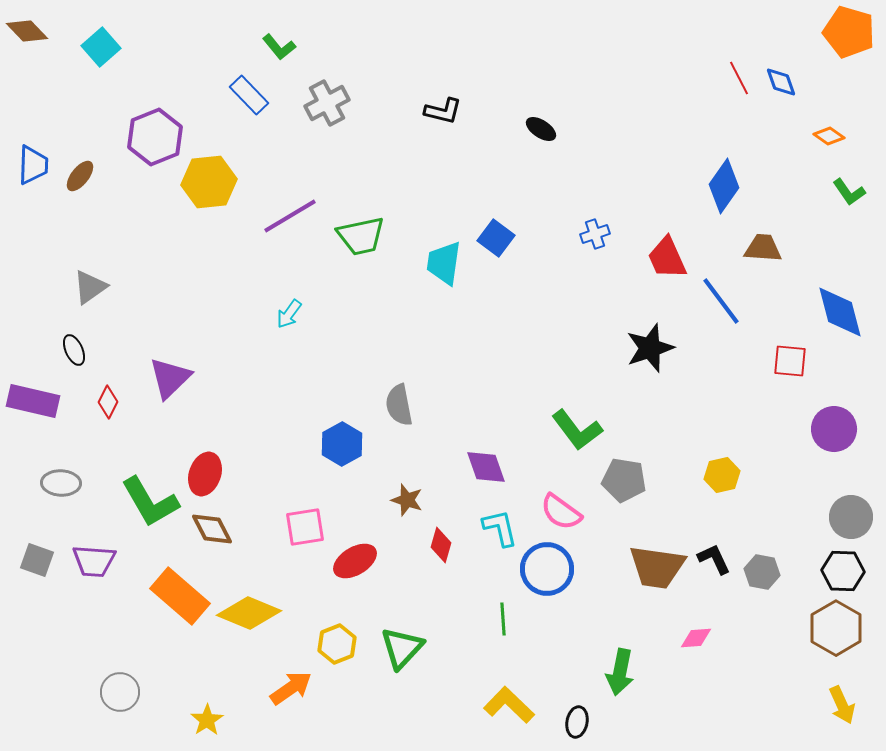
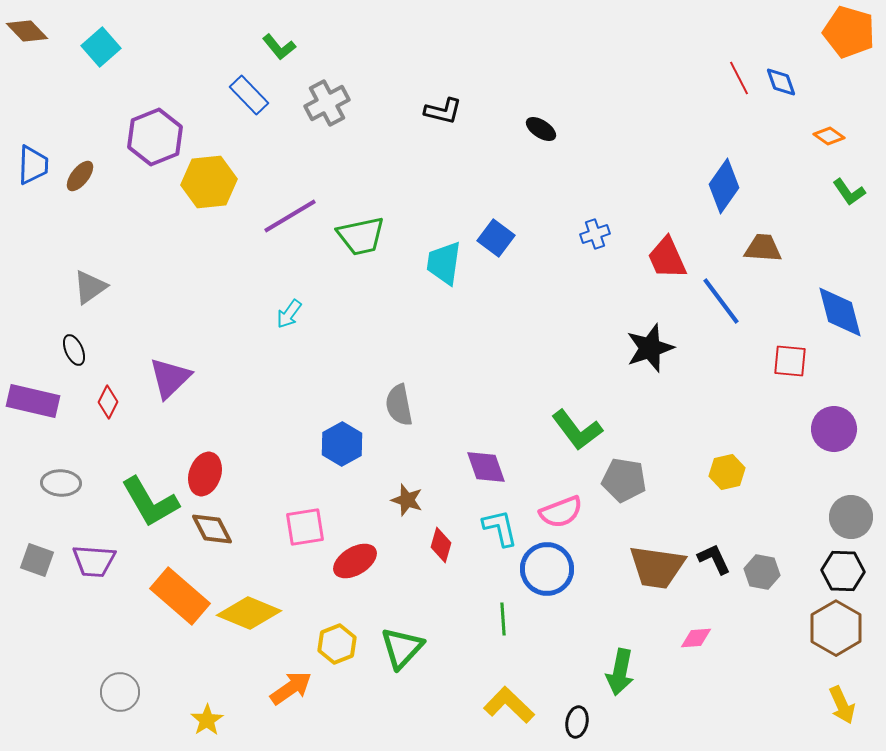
yellow hexagon at (722, 475): moved 5 px right, 3 px up
pink semicircle at (561, 512): rotated 57 degrees counterclockwise
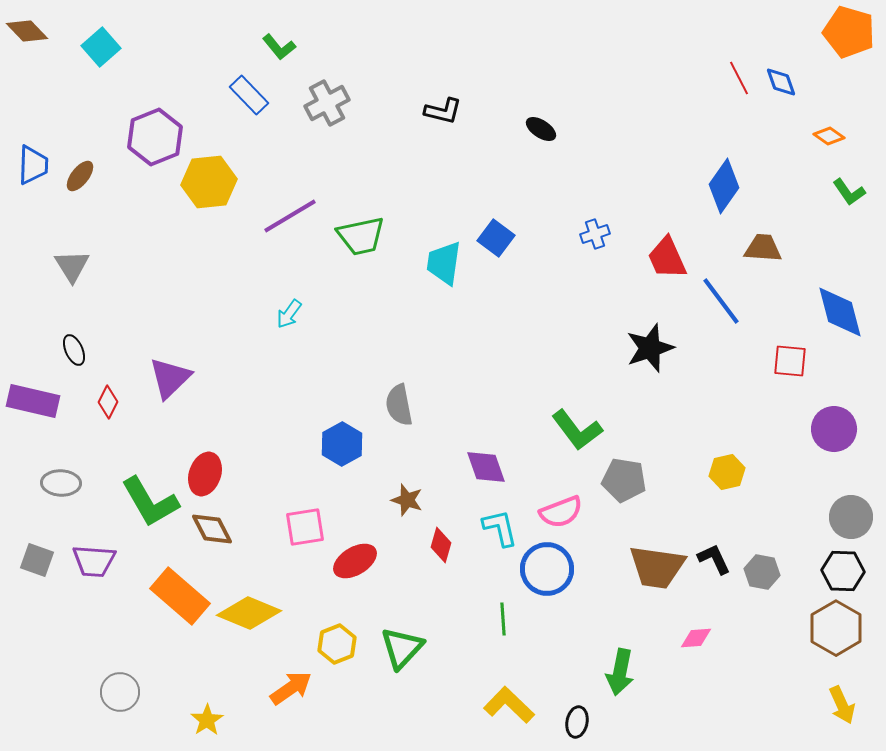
gray triangle at (90, 287): moved 18 px left, 21 px up; rotated 27 degrees counterclockwise
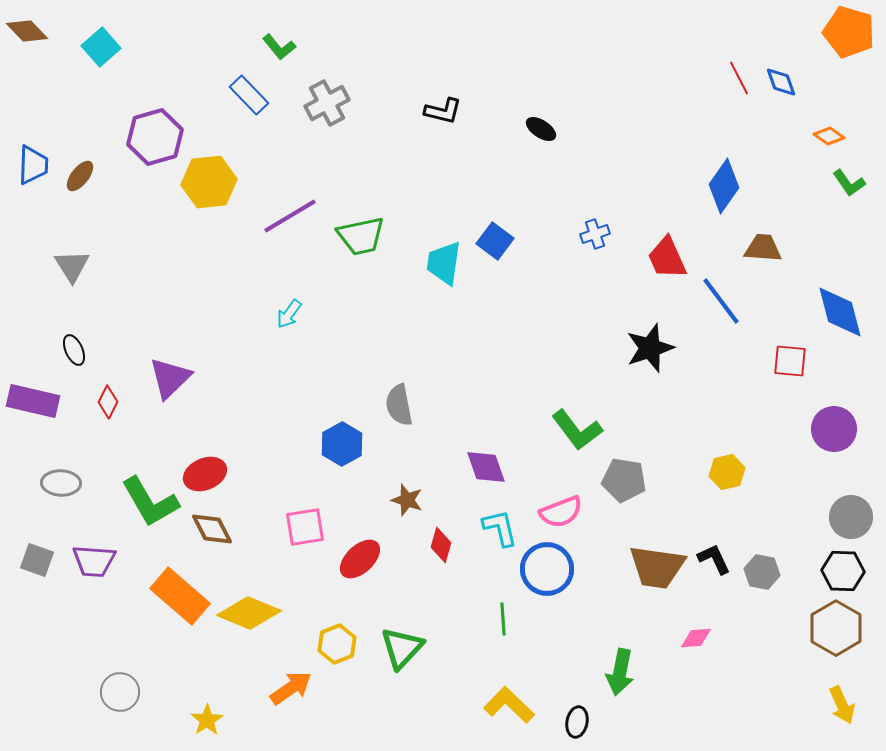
purple hexagon at (155, 137): rotated 6 degrees clockwise
green L-shape at (849, 192): moved 9 px up
blue square at (496, 238): moved 1 px left, 3 px down
red ellipse at (205, 474): rotated 48 degrees clockwise
red ellipse at (355, 561): moved 5 px right, 2 px up; rotated 12 degrees counterclockwise
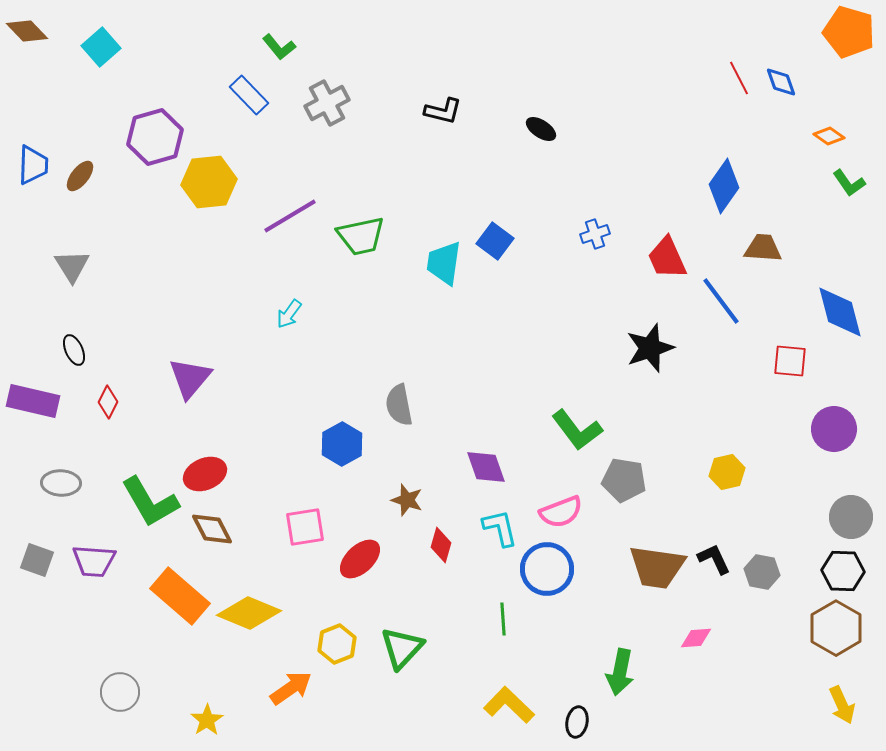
purple triangle at (170, 378): moved 20 px right; rotated 6 degrees counterclockwise
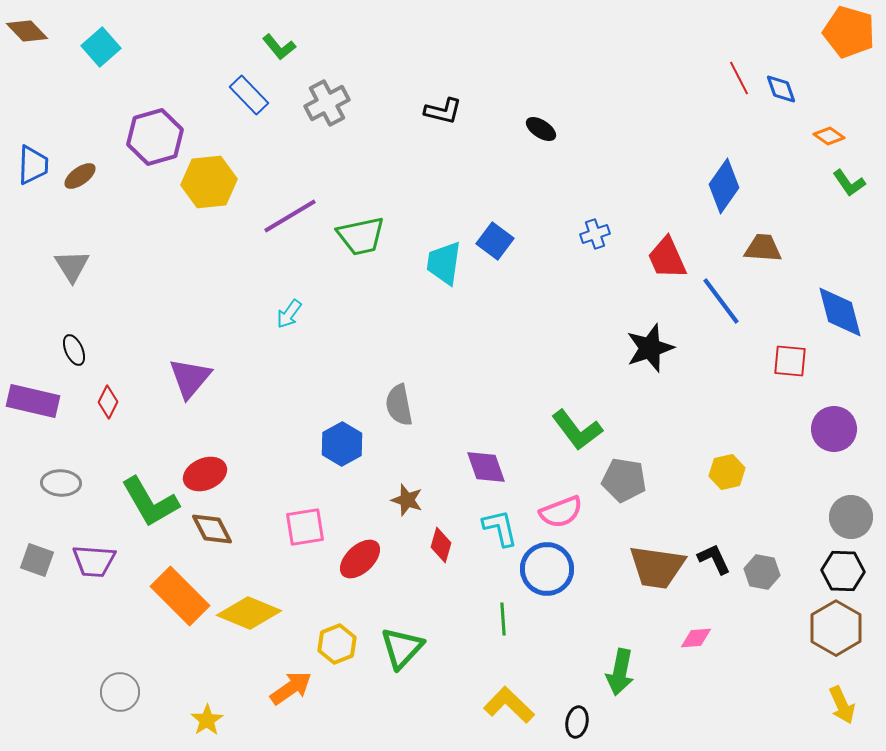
blue diamond at (781, 82): moved 7 px down
brown ellipse at (80, 176): rotated 16 degrees clockwise
orange rectangle at (180, 596): rotated 4 degrees clockwise
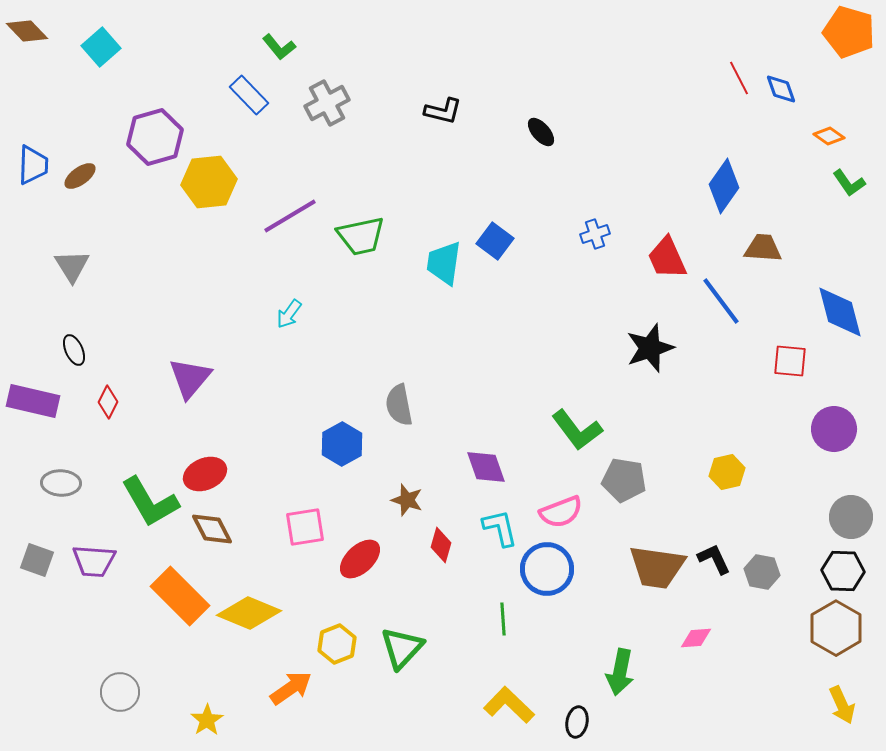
black ellipse at (541, 129): moved 3 px down; rotated 16 degrees clockwise
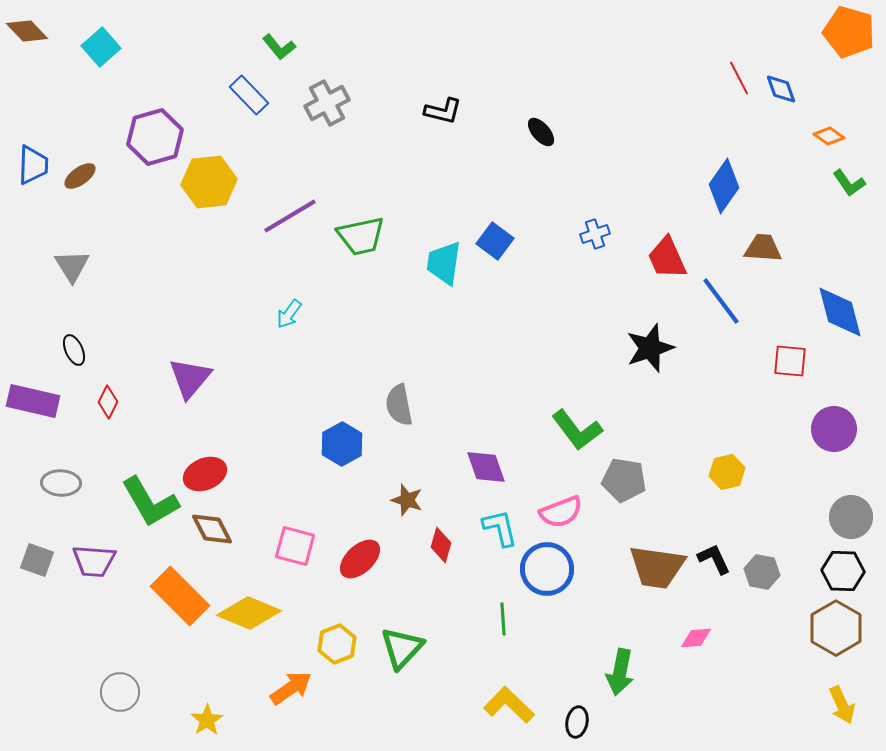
pink square at (305, 527): moved 10 px left, 19 px down; rotated 24 degrees clockwise
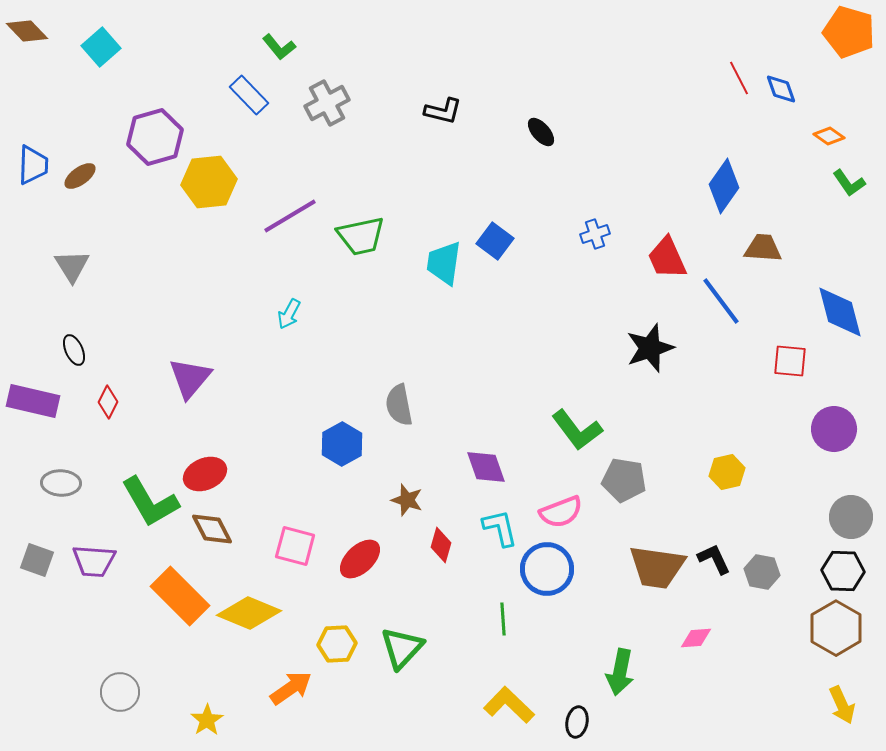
cyan arrow at (289, 314): rotated 8 degrees counterclockwise
yellow hexagon at (337, 644): rotated 18 degrees clockwise
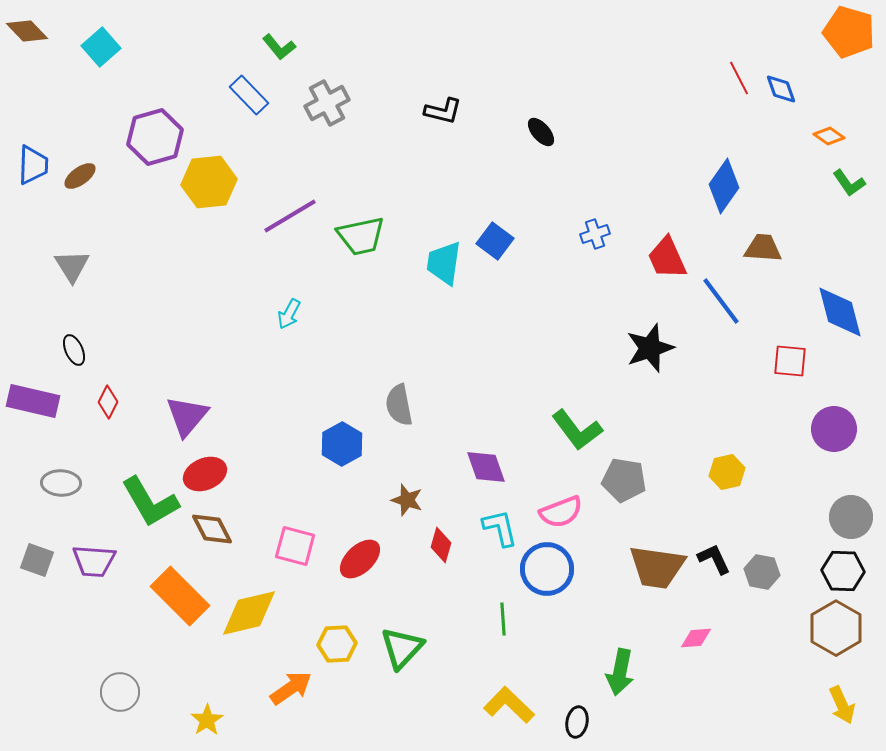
purple triangle at (190, 378): moved 3 px left, 38 px down
yellow diamond at (249, 613): rotated 36 degrees counterclockwise
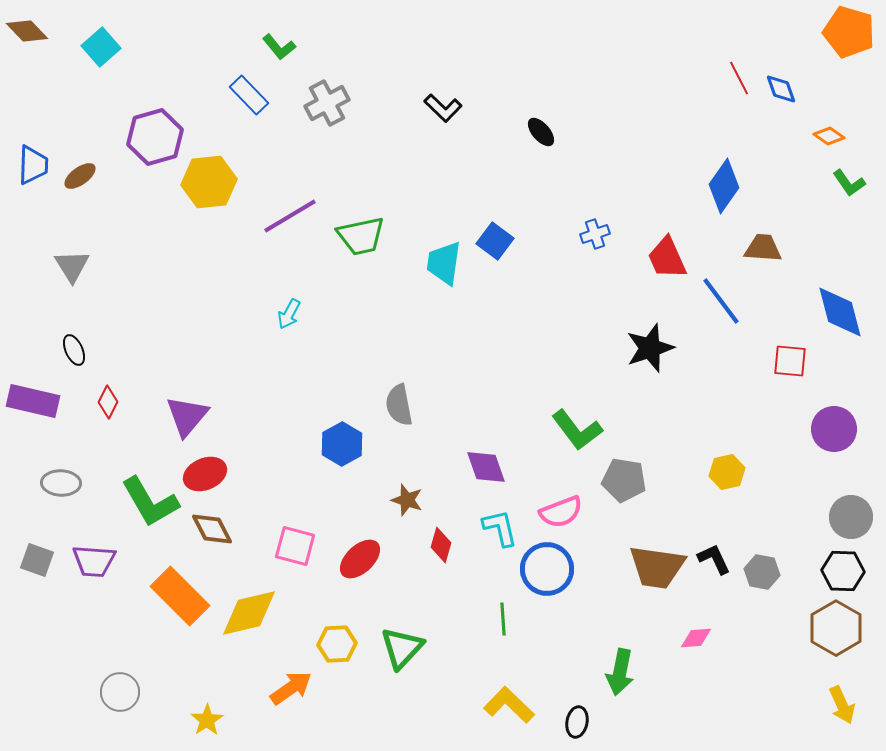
black L-shape at (443, 111): moved 3 px up; rotated 30 degrees clockwise
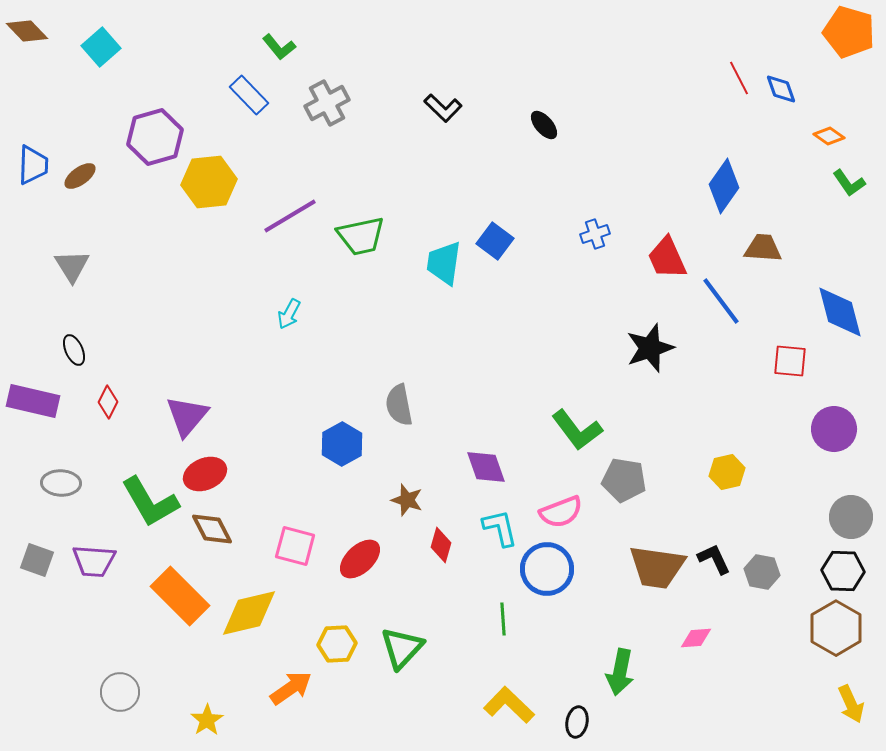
black ellipse at (541, 132): moved 3 px right, 7 px up
yellow arrow at (842, 705): moved 9 px right, 1 px up
